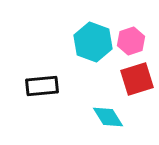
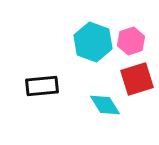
cyan diamond: moved 3 px left, 12 px up
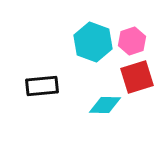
pink hexagon: moved 1 px right
red square: moved 2 px up
cyan diamond: rotated 56 degrees counterclockwise
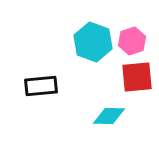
red square: rotated 12 degrees clockwise
black rectangle: moved 1 px left
cyan diamond: moved 4 px right, 11 px down
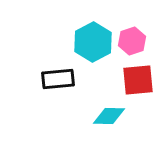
cyan hexagon: rotated 12 degrees clockwise
red square: moved 1 px right, 3 px down
black rectangle: moved 17 px right, 7 px up
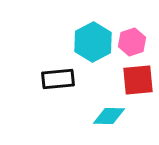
pink hexagon: moved 1 px down
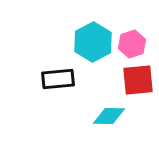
pink hexagon: moved 2 px down
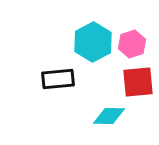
red square: moved 2 px down
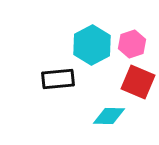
cyan hexagon: moved 1 px left, 3 px down
red square: rotated 28 degrees clockwise
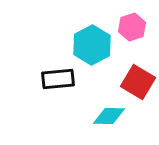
pink hexagon: moved 17 px up
red square: rotated 8 degrees clockwise
